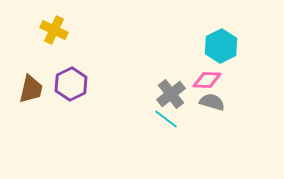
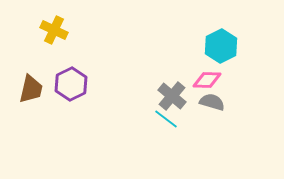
gray cross: moved 1 px right, 2 px down; rotated 12 degrees counterclockwise
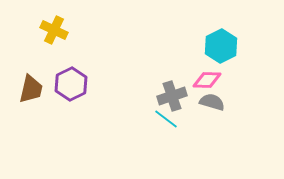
gray cross: rotated 32 degrees clockwise
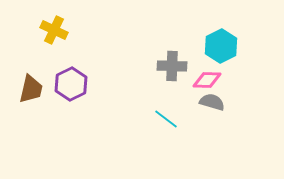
gray cross: moved 30 px up; rotated 20 degrees clockwise
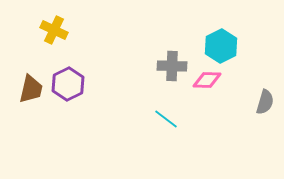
purple hexagon: moved 3 px left
gray semicircle: moved 53 px right; rotated 90 degrees clockwise
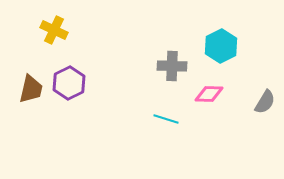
pink diamond: moved 2 px right, 14 px down
purple hexagon: moved 1 px right, 1 px up
gray semicircle: rotated 15 degrees clockwise
cyan line: rotated 20 degrees counterclockwise
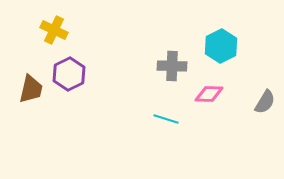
purple hexagon: moved 9 px up
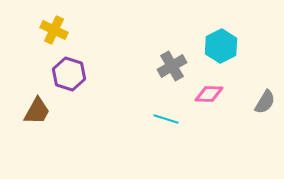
gray cross: rotated 32 degrees counterclockwise
purple hexagon: rotated 16 degrees counterclockwise
brown trapezoid: moved 6 px right, 22 px down; rotated 16 degrees clockwise
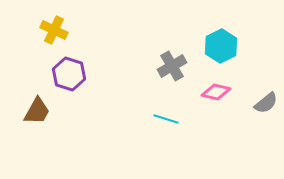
pink diamond: moved 7 px right, 2 px up; rotated 12 degrees clockwise
gray semicircle: moved 1 px right, 1 px down; rotated 20 degrees clockwise
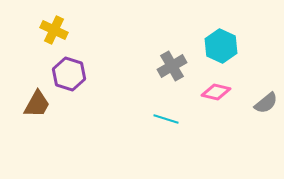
cyan hexagon: rotated 8 degrees counterclockwise
brown trapezoid: moved 7 px up
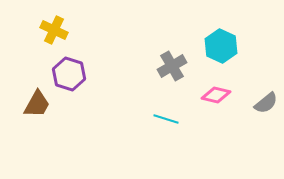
pink diamond: moved 3 px down
